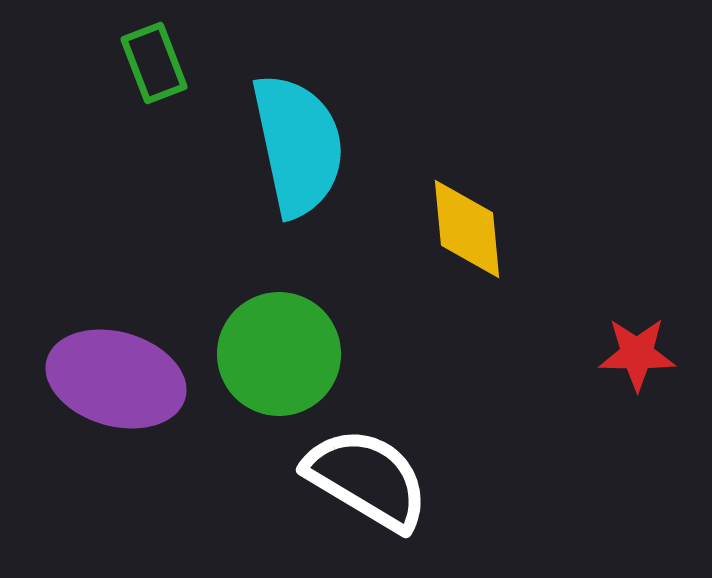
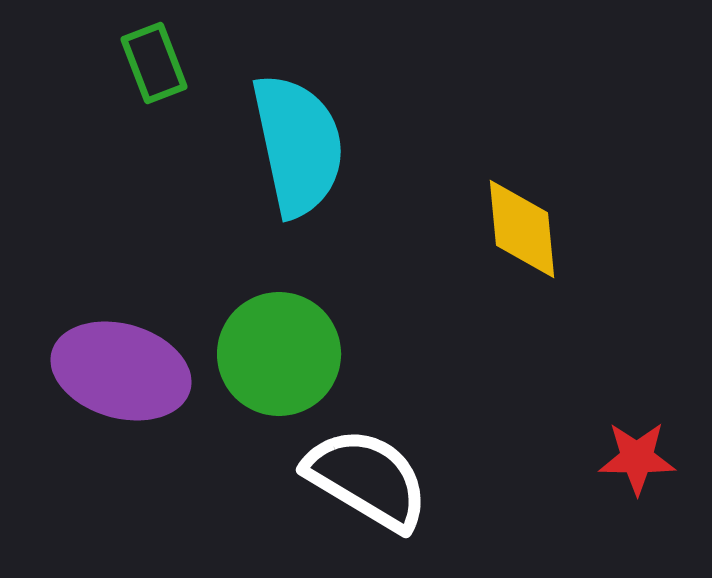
yellow diamond: moved 55 px right
red star: moved 104 px down
purple ellipse: moved 5 px right, 8 px up
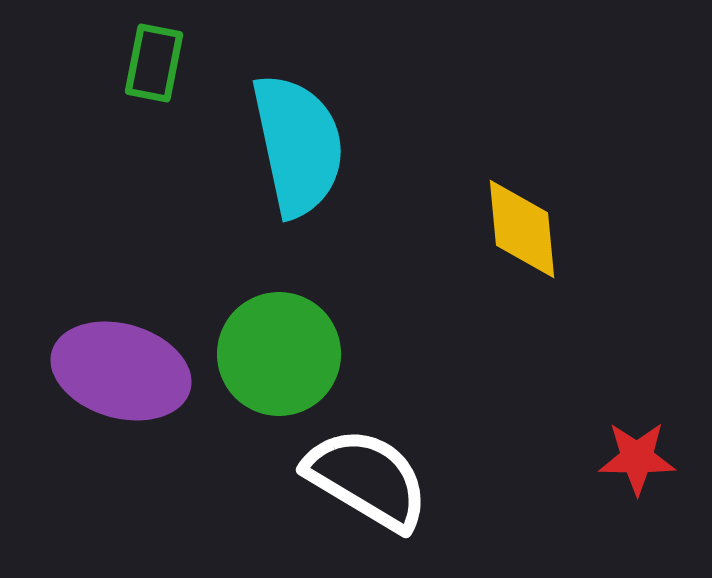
green rectangle: rotated 32 degrees clockwise
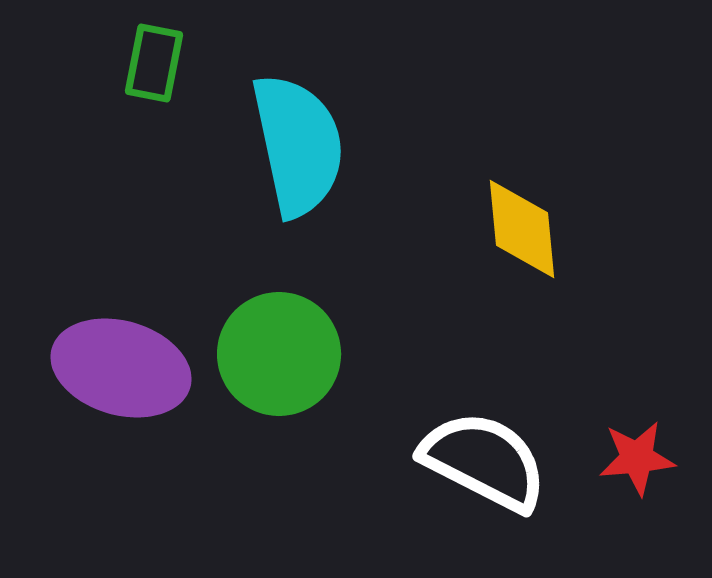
purple ellipse: moved 3 px up
red star: rotated 6 degrees counterclockwise
white semicircle: moved 117 px right, 18 px up; rotated 4 degrees counterclockwise
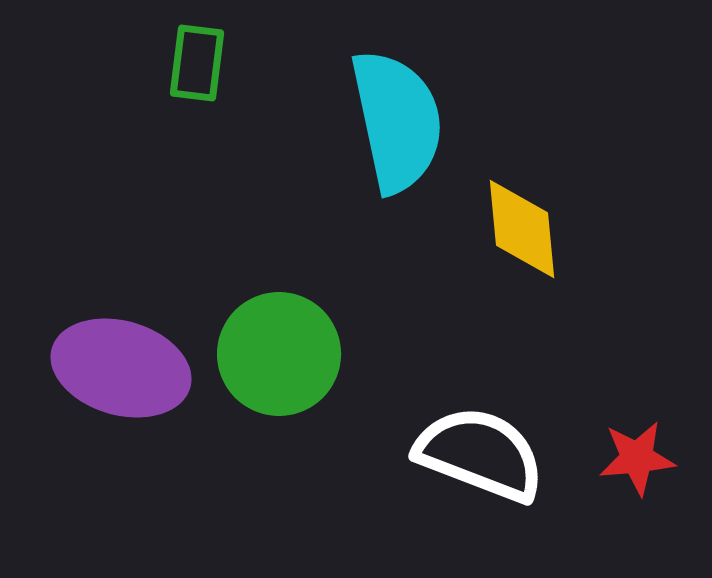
green rectangle: moved 43 px right; rotated 4 degrees counterclockwise
cyan semicircle: moved 99 px right, 24 px up
white semicircle: moved 4 px left, 7 px up; rotated 6 degrees counterclockwise
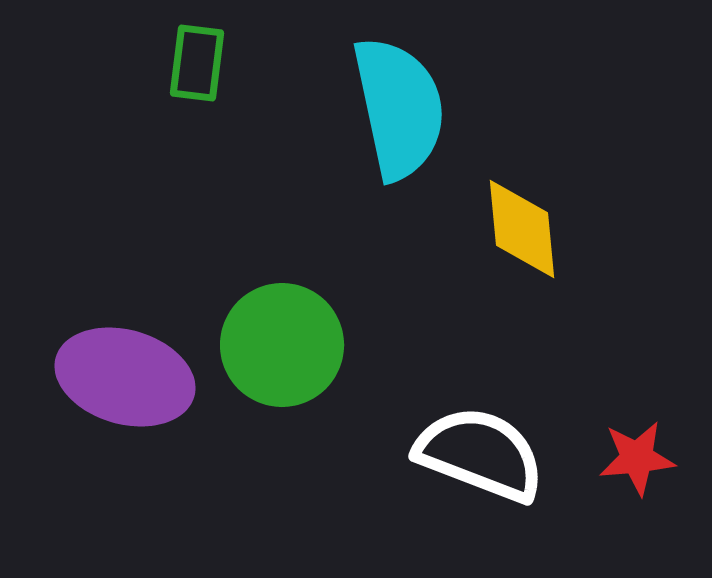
cyan semicircle: moved 2 px right, 13 px up
green circle: moved 3 px right, 9 px up
purple ellipse: moved 4 px right, 9 px down
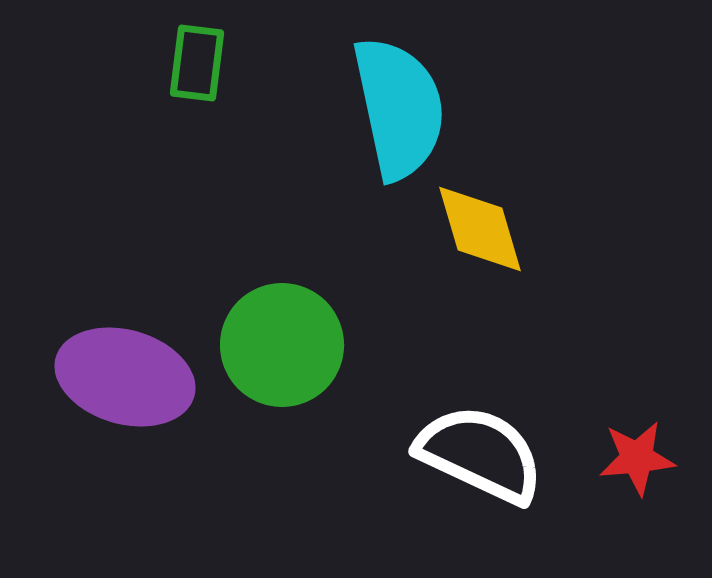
yellow diamond: moved 42 px left; rotated 11 degrees counterclockwise
white semicircle: rotated 4 degrees clockwise
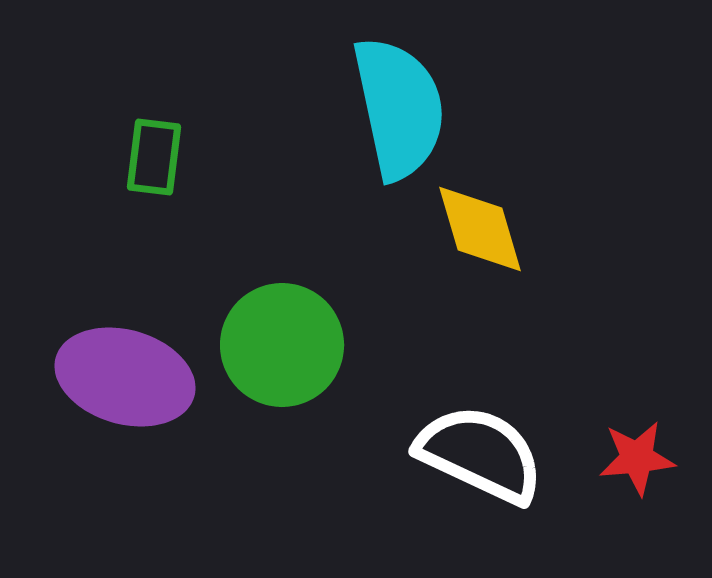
green rectangle: moved 43 px left, 94 px down
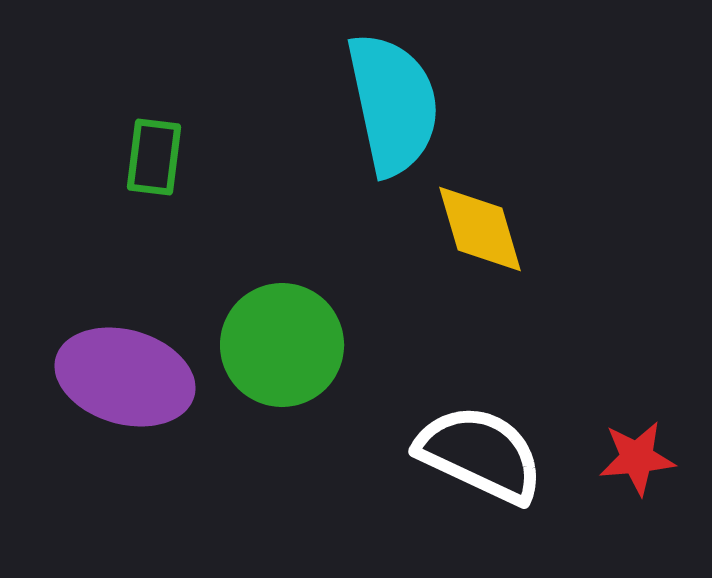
cyan semicircle: moved 6 px left, 4 px up
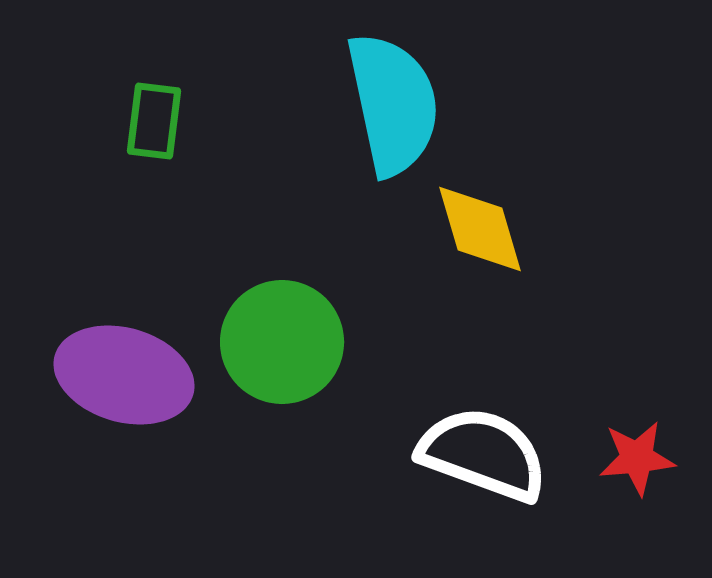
green rectangle: moved 36 px up
green circle: moved 3 px up
purple ellipse: moved 1 px left, 2 px up
white semicircle: moved 3 px right; rotated 5 degrees counterclockwise
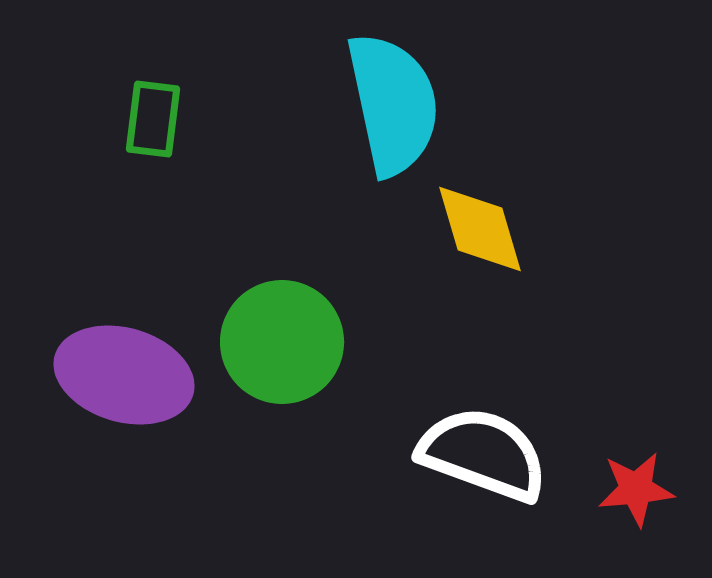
green rectangle: moved 1 px left, 2 px up
red star: moved 1 px left, 31 px down
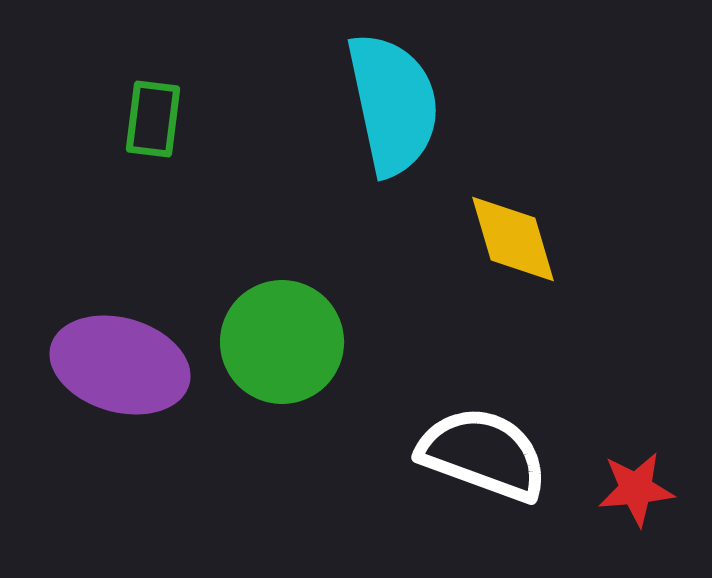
yellow diamond: moved 33 px right, 10 px down
purple ellipse: moved 4 px left, 10 px up
